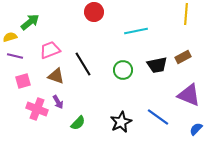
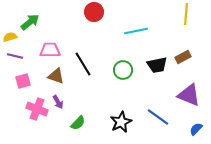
pink trapezoid: rotated 20 degrees clockwise
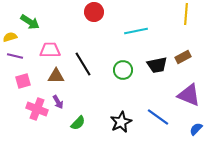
green arrow: rotated 72 degrees clockwise
brown triangle: rotated 18 degrees counterclockwise
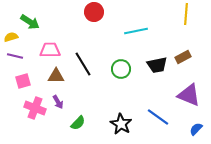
yellow semicircle: moved 1 px right
green circle: moved 2 px left, 1 px up
pink cross: moved 2 px left, 1 px up
black star: moved 2 px down; rotated 15 degrees counterclockwise
